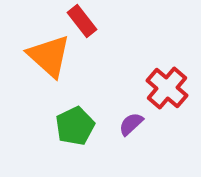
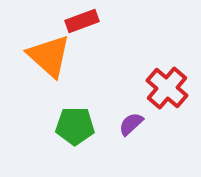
red rectangle: rotated 72 degrees counterclockwise
green pentagon: rotated 27 degrees clockwise
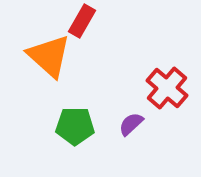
red rectangle: rotated 40 degrees counterclockwise
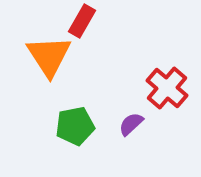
orange triangle: rotated 15 degrees clockwise
green pentagon: rotated 12 degrees counterclockwise
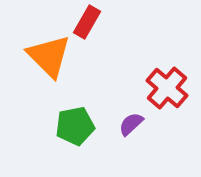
red rectangle: moved 5 px right, 1 px down
orange triangle: rotated 12 degrees counterclockwise
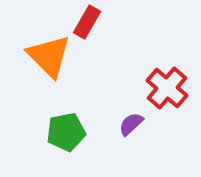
green pentagon: moved 9 px left, 6 px down
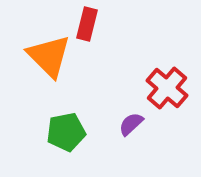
red rectangle: moved 2 px down; rotated 16 degrees counterclockwise
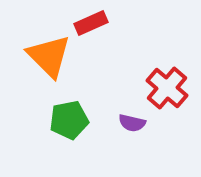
red rectangle: moved 4 px right, 1 px up; rotated 52 degrees clockwise
purple semicircle: moved 1 px right, 1 px up; rotated 124 degrees counterclockwise
green pentagon: moved 3 px right, 12 px up
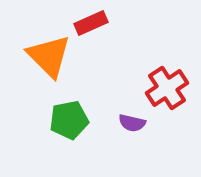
red cross: rotated 15 degrees clockwise
